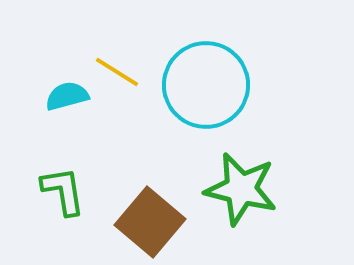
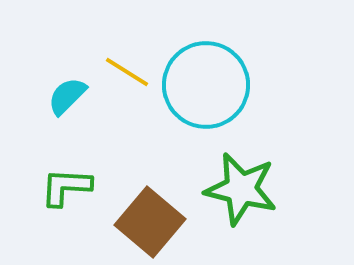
yellow line: moved 10 px right
cyan semicircle: rotated 30 degrees counterclockwise
green L-shape: moved 3 px right, 4 px up; rotated 78 degrees counterclockwise
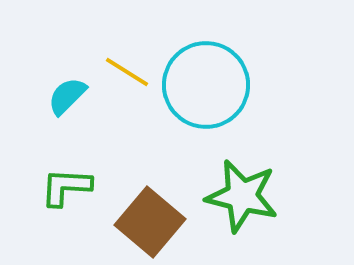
green star: moved 1 px right, 7 px down
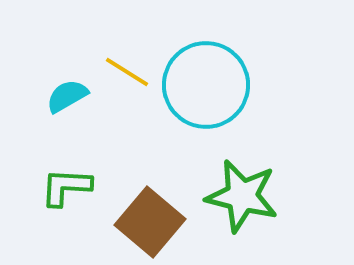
cyan semicircle: rotated 15 degrees clockwise
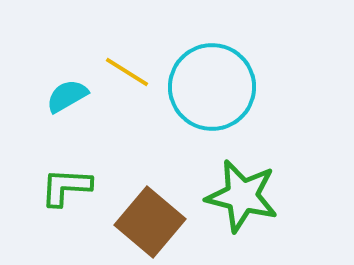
cyan circle: moved 6 px right, 2 px down
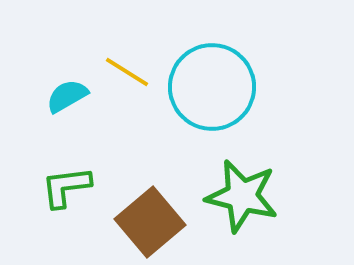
green L-shape: rotated 10 degrees counterclockwise
brown square: rotated 10 degrees clockwise
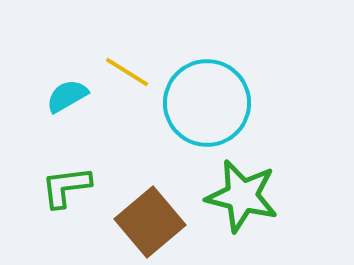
cyan circle: moved 5 px left, 16 px down
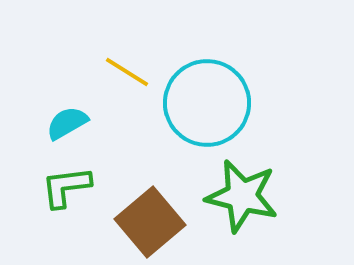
cyan semicircle: moved 27 px down
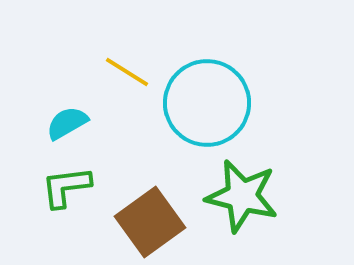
brown square: rotated 4 degrees clockwise
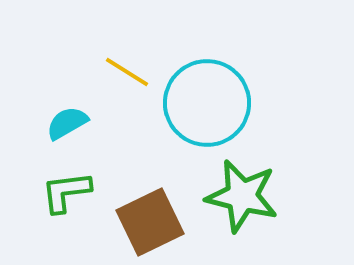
green L-shape: moved 5 px down
brown square: rotated 10 degrees clockwise
